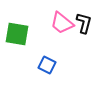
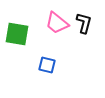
pink trapezoid: moved 5 px left
blue square: rotated 12 degrees counterclockwise
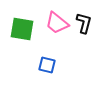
green square: moved 5 px right, 5 px up
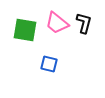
green square: moved 3 px right, 1 px down
blue square: moved 2 px right, 1 px up
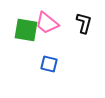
pink trapezoid: moved 10 px left
green square: moved 1 px right
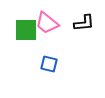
black L-shape: rotated 70 degrees clockwise
green square: rotated 10 degrees counterclockwise
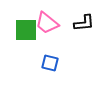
blue square: moved 1 px right, 1 px up
